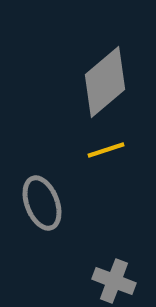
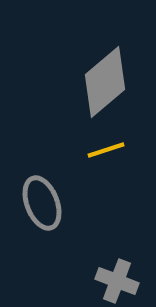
gray cross: moved 3 px right
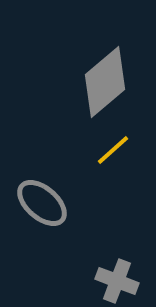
yellow line: moved 7 px right; rotated 24 degrees counterclockwise
gray ellipse: rotated 28 degrees counterclockwise
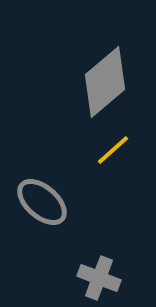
gray ellipse: moved 1 px up
gray cross: moved 18 px left, 3 px up
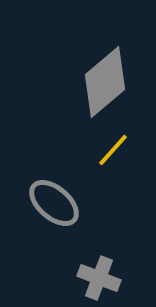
yellow line: rotated 6 degrees counterclockwise
gray ellipse: moved 12 px right, 1 px down
